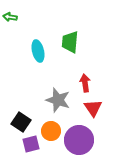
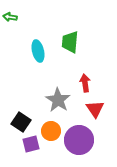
gray star: rotated 15 degrees clockwise
red triangle: moved 2 px right, 1 px down
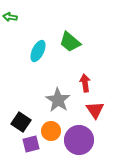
green trapezoid: rotated 55 degrees counterclockwise
cyan ellipse: rotated 40 degrees clockwise
red triangle: moved 1 px down
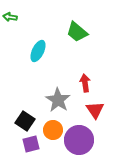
green trapezoid: moved 7 px right, 10 px up
black square: moved 4 px right, 1 px up
orange circle: moved 2 px right, 1 px up
